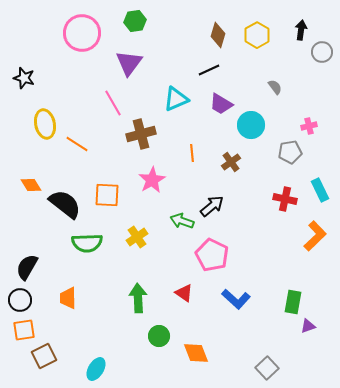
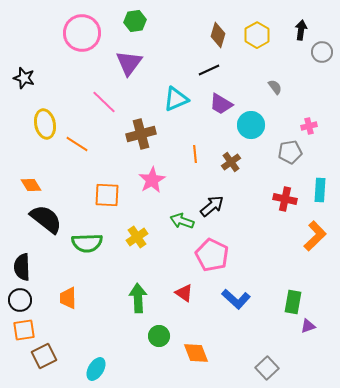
pink line at (113, 103): moved 9 px left, 1 px up; rotated 16 degrees counterclockwise
orange line at (192, 153): moved 3 px right, 1 px down
cyan rectangle at (320, 190): rotated 30 degrees clockwise
black semicircle at (65, 204): moved 19 px left, 15 px down
black semicircle at (27, 267): moved 5 px left; rotated 32 degrees counterclockwise
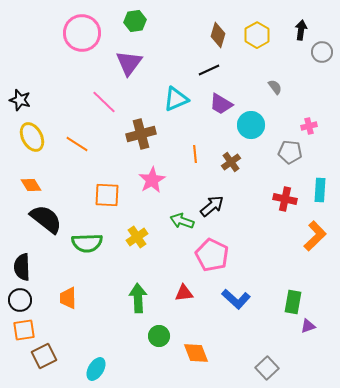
black star at (24, 78): moved 4 px left, 22 px down
yellow ellipse at (45, 124): moved 13 px left, 13 px down; rotated 16 degrees counterclockwise
gray pentagon at (290, 152): rotated 15 degrees clockwise
red triangle at (184, 293): rotated 42 degrees counterclockwise
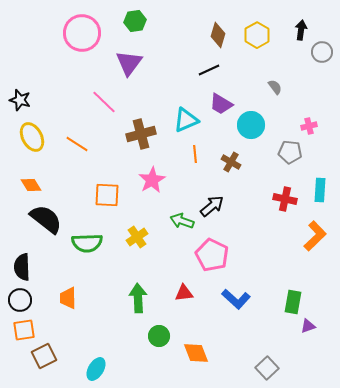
cyan triangle at (176, 99): moved 10 px right, 21 px down
brown cross at (231, 162): rotated 24 degrees counterclockwise
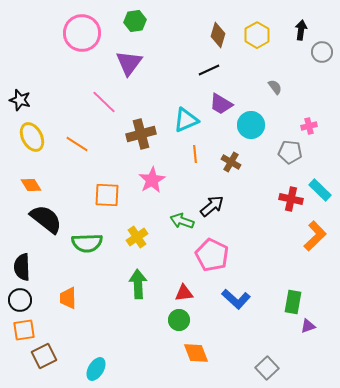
cyan rectangle at (320, 190): rotated 50 degrees counterclockwise
red cross at (285, 199): moved 6 px right
green arrow at (138, 298): moved 14 px up
green circle at (159, 336): moved 20 px right, 16 px up
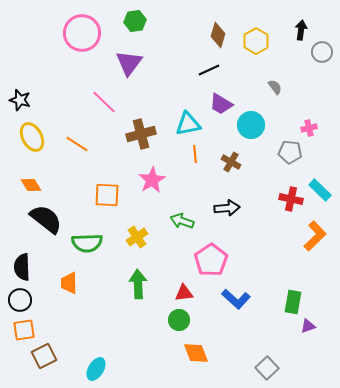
yellow hexagon at (257, 35): moved 1 px left, 6 px down
cyan triangle at (186, 120): moved 2 px right, 4 px down; rotated 12 degrees clockwise
pink cross at (309, 126): moved 2 px down
black arrow at (212, 206): moved 15 px right, 2 px down; rotated 35 degrees clockwise
pink pentagon at (212, 255): moved 1 px left, 5 px down; rotated 12 degrees clockwise
orange trapezoid at (68, 298): moved 1 px right, 15 px up
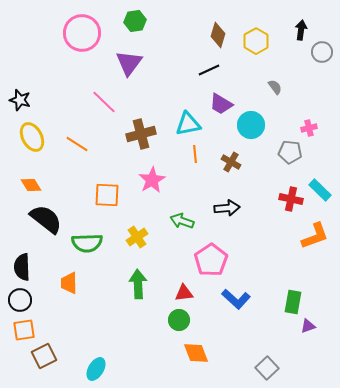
orange L-shape at (315, 236): rotated 24 degrees clockwise
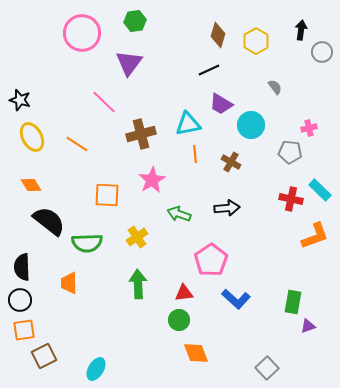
black semicircle at (46, 219): moved 3 px right, 2 px down
green arrow at (182, 221): moved 3 px left, 7 px up
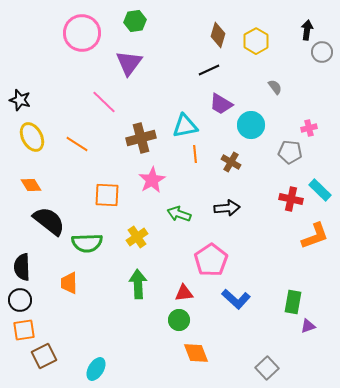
black arrow at (301, 30): moved 6 px right
cyan triangle at (188, 124): moved 3 px left, 2 px down
brown cross at (141, 134): moved 4 px down
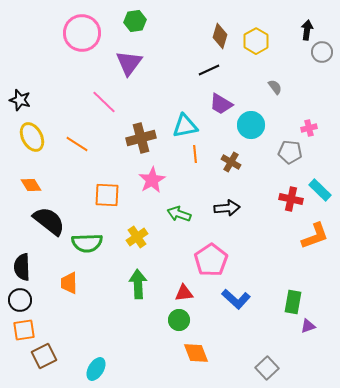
brown diamond at (218, 35): moved 2 px right, 1 px down
